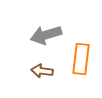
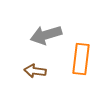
brown arrow: moved 7 px left
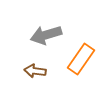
orange rectangle: rotated 28 degrees clockwise
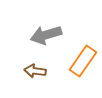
orange rectangle: moved 2 px right, 2 px down
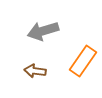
gray arrow: moved 3 px left, 4 px up
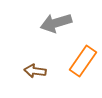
gray arrow: moved 13 px right, 8 px up
